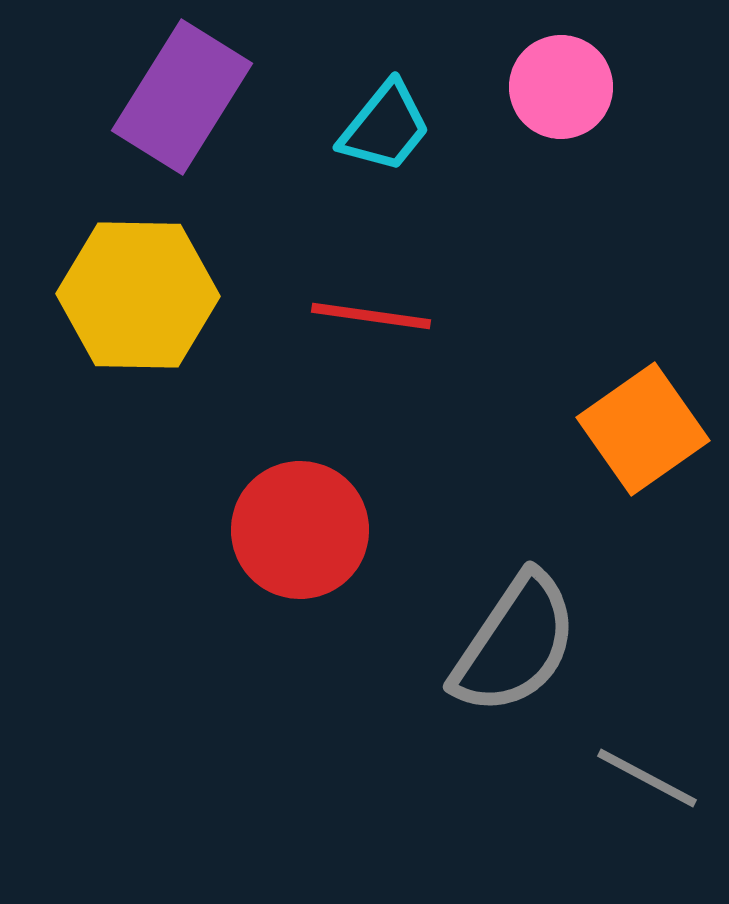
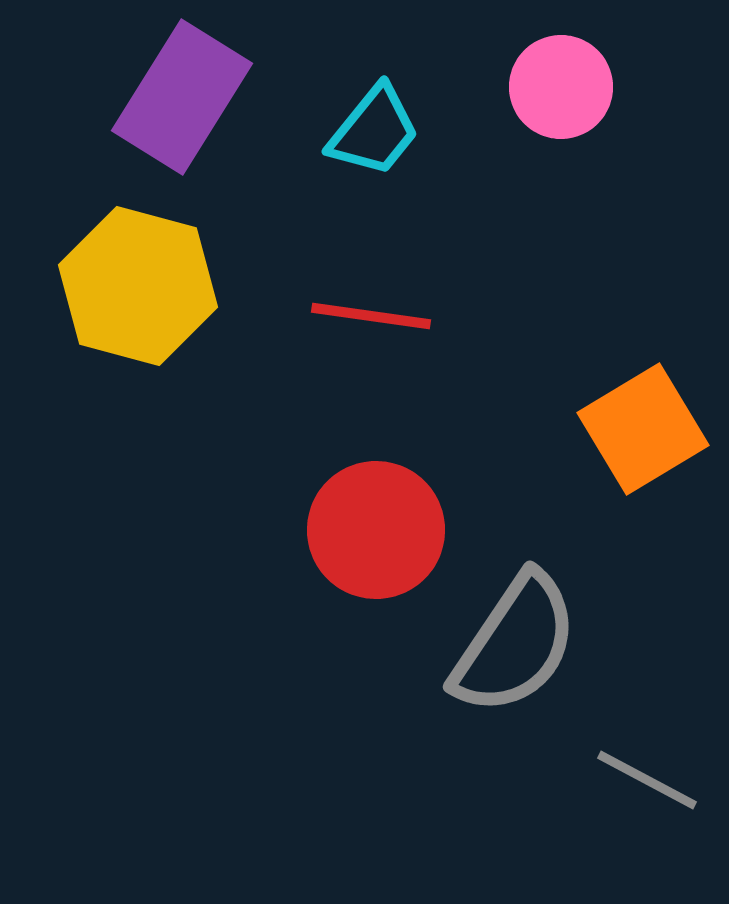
cyan trapezoid: moved 11 px left, 4 px down
yellow hexagon: moved 9 px up; rotated 14 degrees clockwise
orange square: rotated 4 degrees clockwise
red circle: moved 76 px right
gray line: moved 2 px down
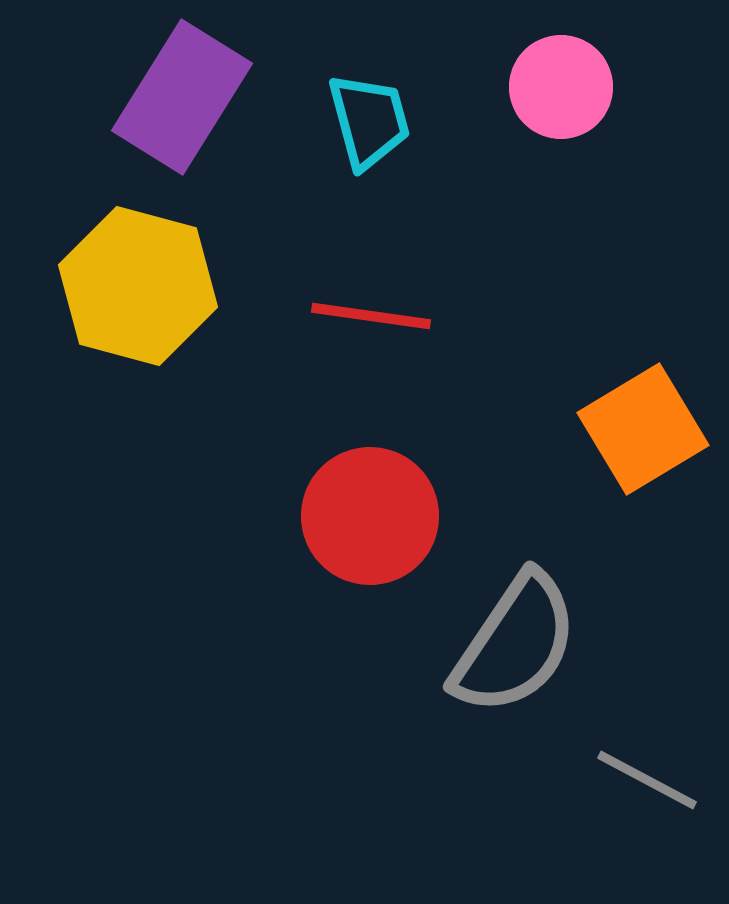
cyan trapezoid: moved 5 px left, 10 px up; rotated 54 degrees counterclockwise
red circle: moved 6 px left, 14 px up
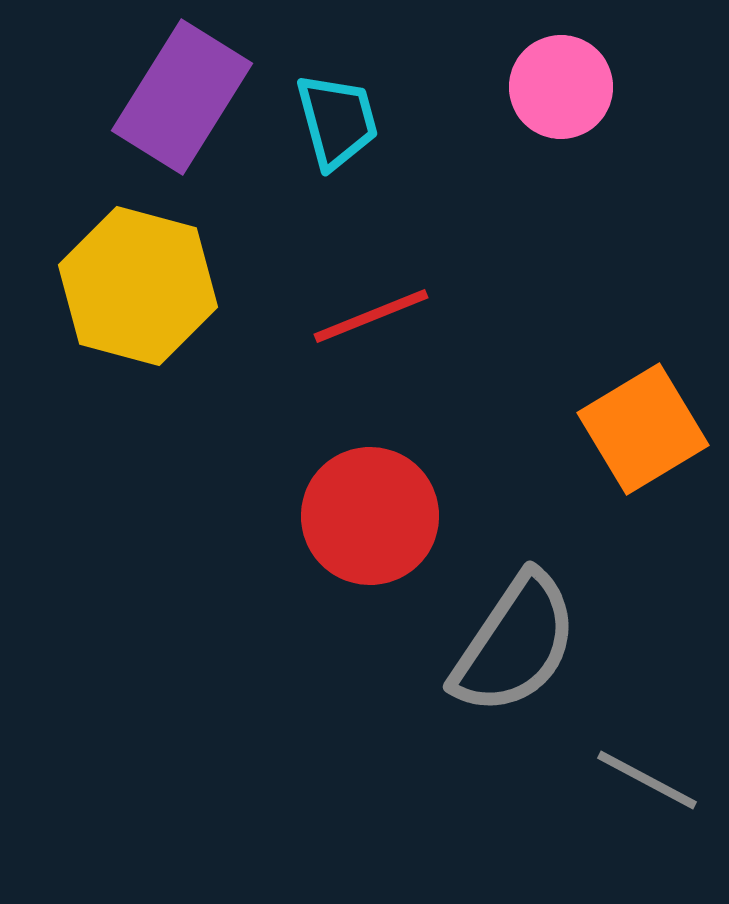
cyan trapezoid: moved 32 px left
red line: rotated 30 degrees counterclockwise
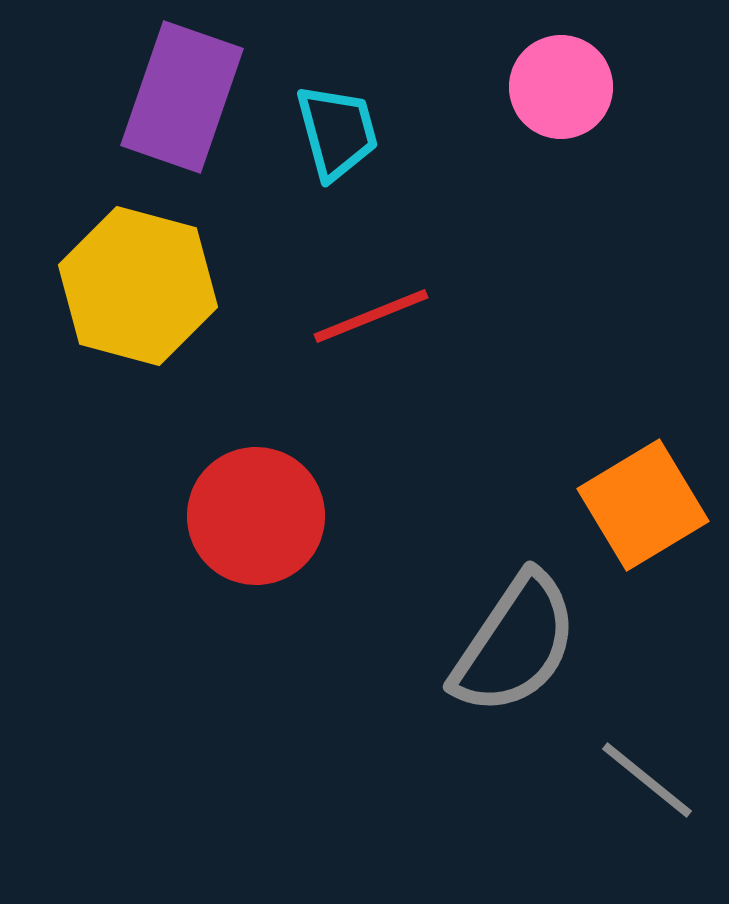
purple rectangle: rotated 13 degrees counterclockwise
cyan trapezoid: moved 11 px down
orange square: moved 76 px down
red circle: moved 114 px left
gray line: rotated 11 degrees clockwise
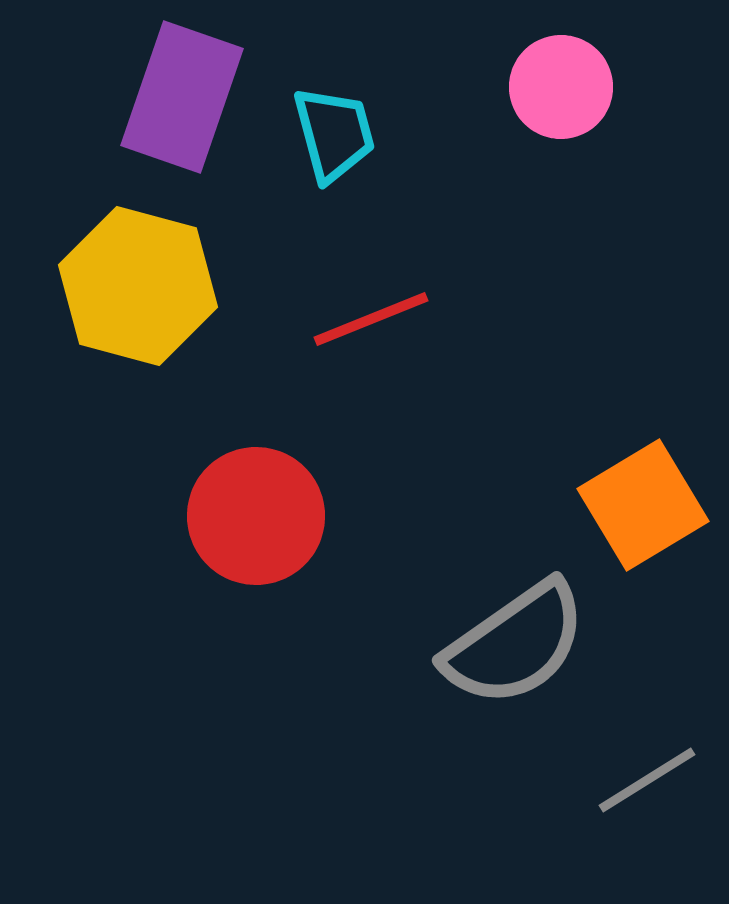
cyan trapezoid: moved 3 px left, 2 px down
red line: moved 3 px down
gray semicircle: rotated 21 degrees clockwise
gray line: rotated 71 degrees counterclockwise
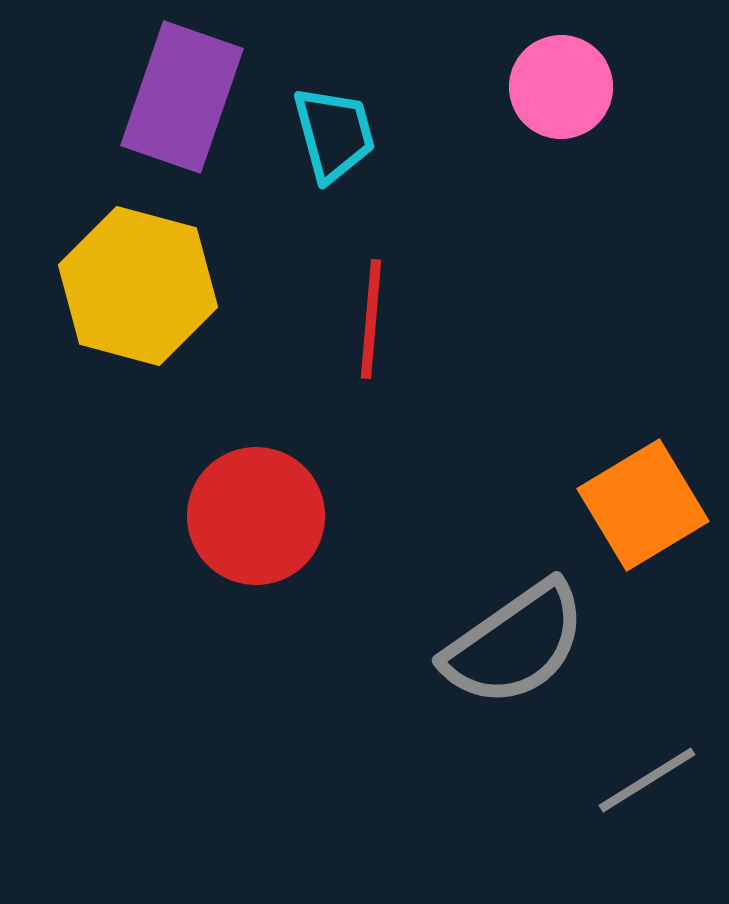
red line: rotated 63 degrees counterclockwise
